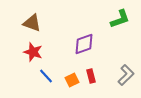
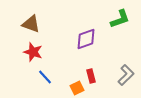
brown triangle: moved 1 px left, 1 px down
purple diamond: moved 2 px right, 5 px up
blue line: moved 1 px left, 1 px down
orange square: moved 5 px right, 8 px down
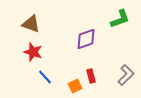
orange square: moved 2 px left, 2 px up
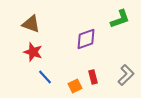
red rectangle: moved 2 px right, 1 px down
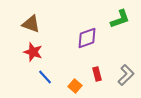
purple diamond: moved 1 px right, 1 px up
red rectangle: moved 4 px right, 3 px up
orange square: rotated 24 degrees counterclockwise
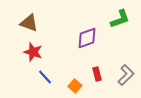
brown triangle: moved 2 px left, 1 px up
